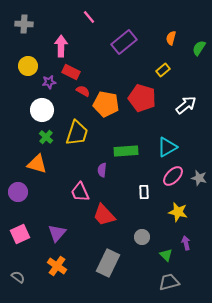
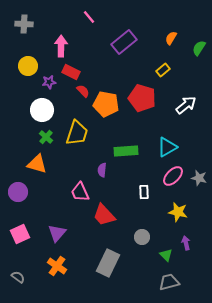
orange semicircle: rotated 16 degrees clockwise
red semicircle: rotated 16 degrees clockwise
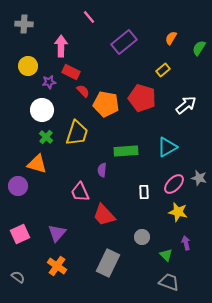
pink ellipse: moved 1 px right, 8 px down
purple circle: moved 6 px up
gray trapezoid: rotated 35 degrees clockwise
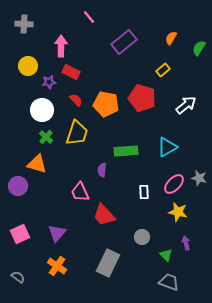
red semicircle: moved 7 px left, 9 px down
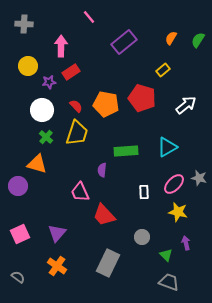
green semicircle: moved 1 px left, 8 px up
red rectangle: rotated 60 degrees counterclockwise
red semicircle: moved 6 px down
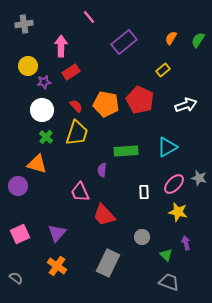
gray cross: rotated 12 degrees counterclockwise
purple star: moved 5 px left
red pentagon: moved 2 px left, 2 px down; rotated 8 degrees clockwise
white arrow: rotated 20 degrees clockwise
gray semicircle: moved 2 px left, 1 px down
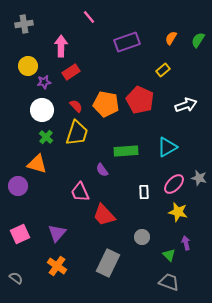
purple rectangle: moved 3 px right; rotated 20 degrees clockwise
purple semicircle: rotated 40 degrees counterclockwise
green triangle: moved 3 px right
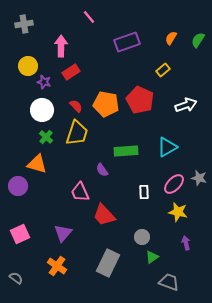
purple star: rotated 24 degrees clockwise
purple triangle: moved 6 px right
green triangle: moved 17 px left, 2 px down; rotated 40 degrees clockwise
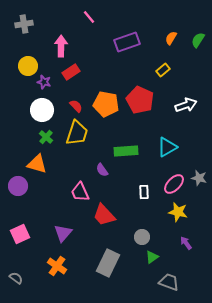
purple arrow: rotated 24 degrees counterclockwise
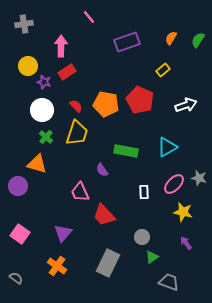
red rectangle: moved 4 px left
green rectangle: rotated 15 degrees clockwise
yellow star: moved 5 px right
pink square: rotated 30 degrees counterclockwise
